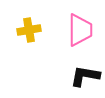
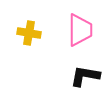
yellow cross: moved 3 px down; rotated 20 degrees clockwise
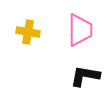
yellow cross: moved 1 px left, 1 px up
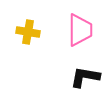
black L-shape: moved 1 px down
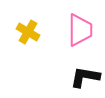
yellow cross: rotated 20 degrees clockwise
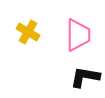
pink trapezoid: moved 2 px left, 5 px down
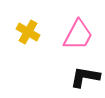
pink trapezoid: rotated 28 degrees clockwise
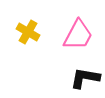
black L-shape: moved 1 px down
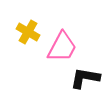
pink trapezoid: moved 16 px left, 12 px down
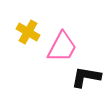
black L-shape: moved 1 px right, 1 px up
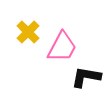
yellow cross: rotated 15 degrees clockwise
